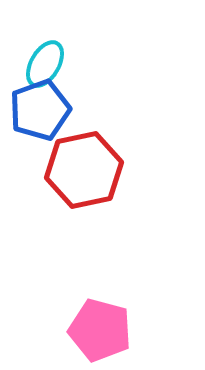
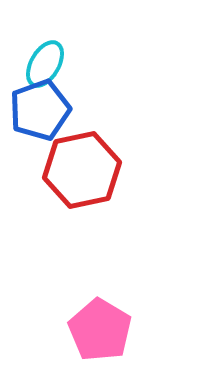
red hexagon: moved 2 px left
pink pentagon: rotated 16 degrees clockwise
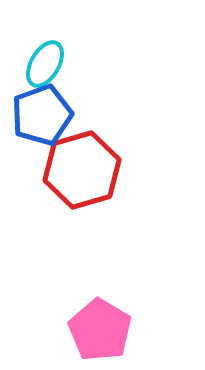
blue pentagon: moved 2 px right, 5 px down
red hexagon: rotated 4 degrees counterclockwise
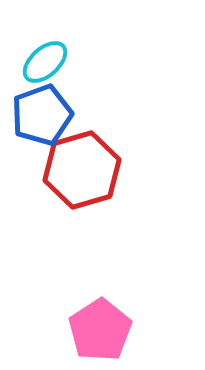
cyan ellipse: moved 2 px up; rotated 18 degrees clockwise
pink pentagon: rotated 8 degrees clockwise
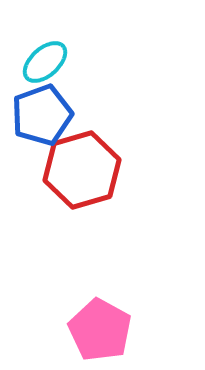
pink pentagon: rotated 10 degrees counterclockwise
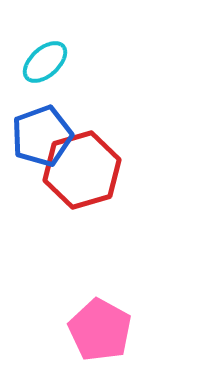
blue pentagon: moved 21 px down
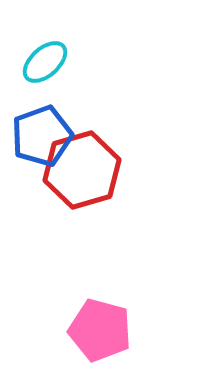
pink pentagon: rotated 14 degrees counterclockwise
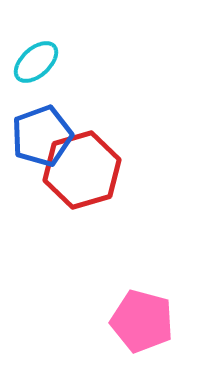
cyan ellipse: moved 9 px left
pink pentagon: moved 42 px right, 9 px up
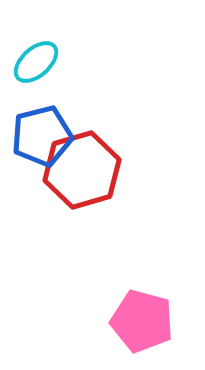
blue pentagon: rotated 6 degrees clockwise
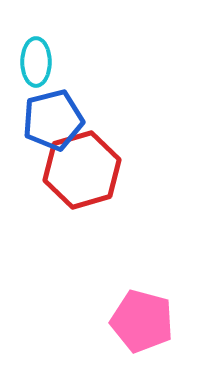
cyan ellipse: rotated 48 degrees counterclockwise
blue pentagon: moved 11 px right, 16 px up
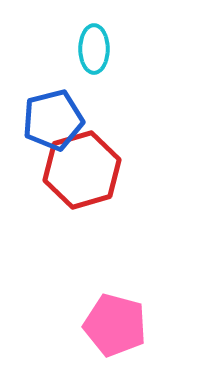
cyan ellipse: moved 58 px right, 13 px up
pink pentagon: moved 27 px left, 4 px down
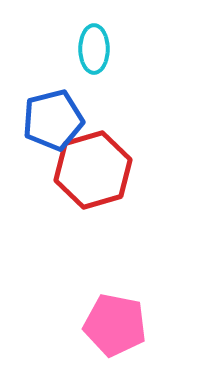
red hexagon: moved 11 px right
pink pentagon: rotated 4 degrees counterclockwise
